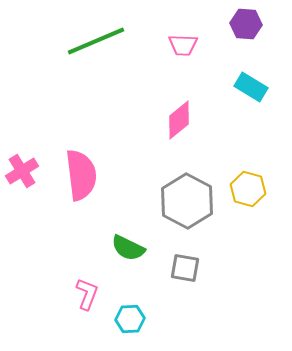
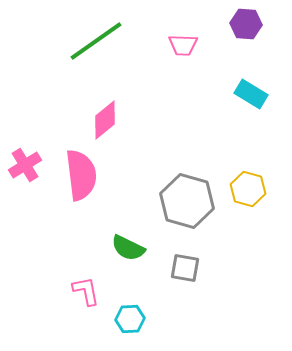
green line: rotated 12 degrees counterclockwise
cyan rectangle: moved 7 px down
pink diamond: moved 74 px left
pink cross: moved 3 px right, 6 px up
gray hexagon: rotated 12 degrees counterclockwise
pink L-shape: moved 1 px left, 3 px up; rotated 32 degrees counterclockwise
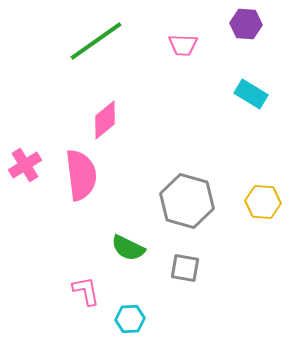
yellow hexagon: moved 15 px right, 13 px down; rotated 12 degrees counterclockwise
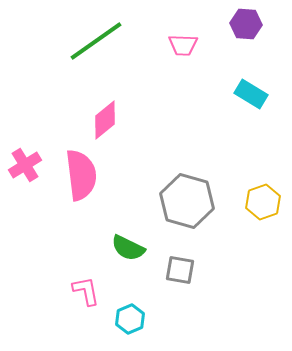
yellow hexagon: rotated 24 degrees counterclockwise
gray square: moved 5 px left, 2 px down
cyan hexagon: rotated 20 degrees counterclockwise
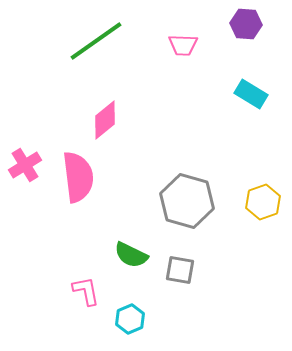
pink semicircle: moved 3 px left, 2 px down
green semicircle: moved 3 px right, 7 px down
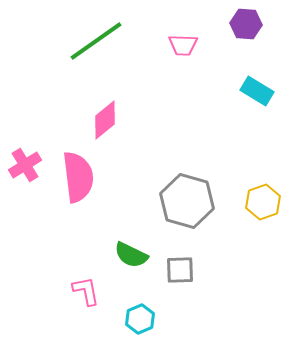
cyan rectangle: moved 6 px right, 3 px up
gray square: rotated 12 degrees counterclockwise
cyan hexagon: moved 10 px right
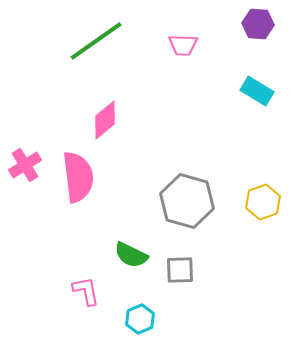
purple hexagon: moved 12 px right
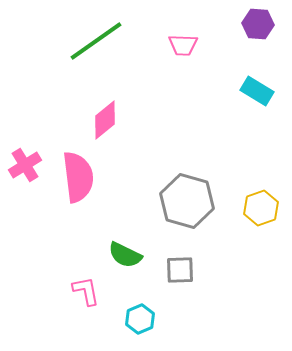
yellow hexagon: moved 2 px left, 6 px down
green semicircle: moved 6 px left
